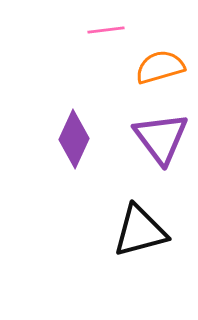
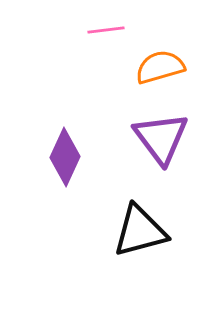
purple diamond: moved 9 px left, 18 px down
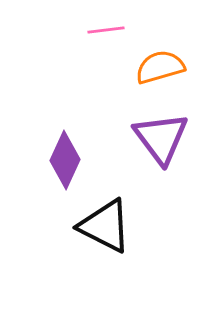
purple diamond: moved 3 px down
black triangle: moved 35 px left, 5 px up; rotated 42 degrees clockwise
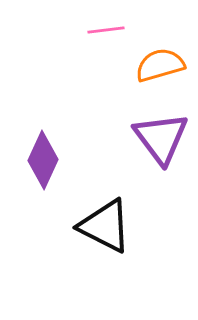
orange semicircle: moved 2 px up
purple diamond: moved 22 px left
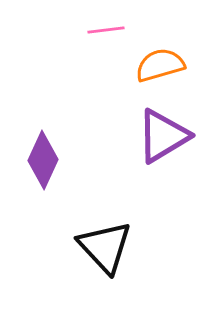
purple triangle: moved 2 px right, 2 px up; rotated 36 degrees clockwise
black triangle: moved 21 px down; rotated 20 degrees clockwise
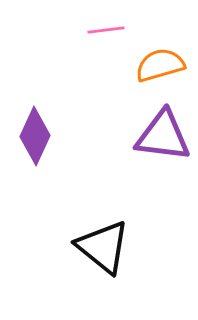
purple triangle: rotated 38 degrees clockwise
purple diamond: moved 8 px left, 24 px up
black triangle: moved 2 px left; rotated 8 degrees counterclockwise
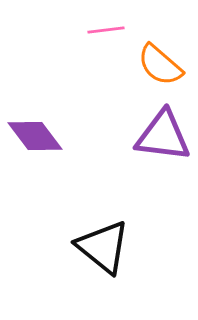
orange semicircle: rotated 123 degrees counterclockwise
purple diamond: rotated 62 degrees counterclockwise
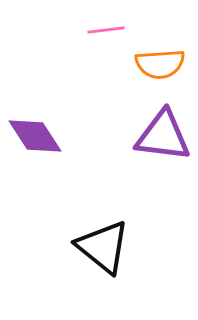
orange semicircle: moved 1 px up; rotated 45 degrees counterclockwise
purple diamond: rotated 4 degrees clockwise
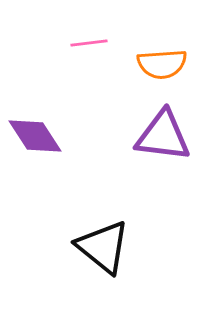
pink line: moved 17 px left, 13 px down
orange semicircle: moved 2 px right
